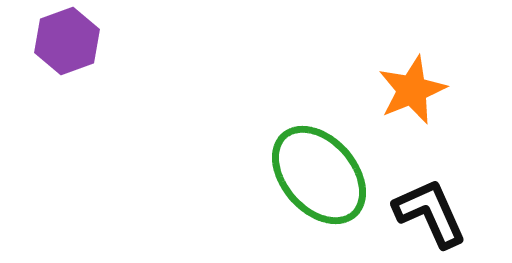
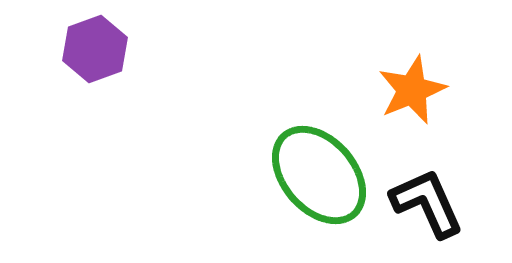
purple hexagon: moved 28 px right, 8 px down
black L-shape: moved 3 px left, 10 px up
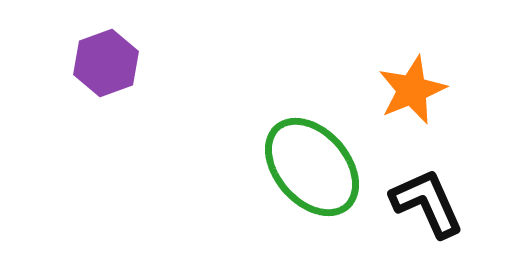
purple hexagon: moved 11 px right, 14 px down
green ellipse: moved 7 px left, 8 px up
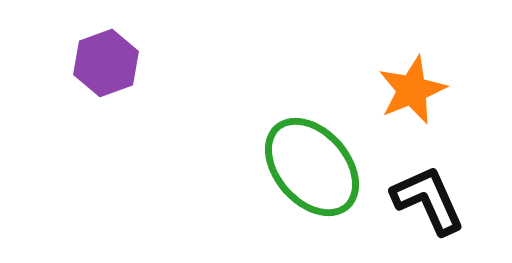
black L-shape: moved 1 px right, 3 px up
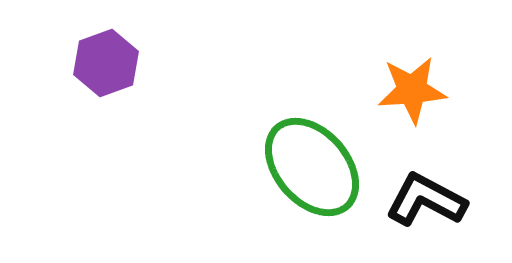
orange star: rotated 18 degrees clockwise
black L-shape: moved 2 px left; rotated 38 degrees counterclockwise
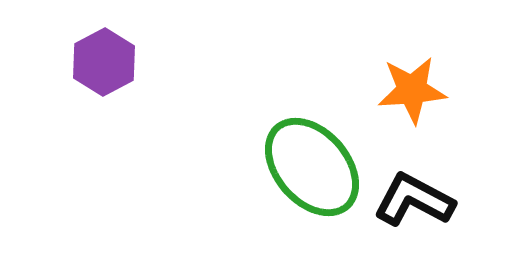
purple hexagon: moved 2 px left, 1 px up; rotated 8 degrees counterclockwise
black L-shape: moved 12 px left
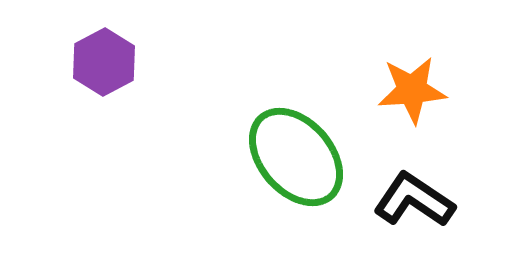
green ellipse: moved 16 px left, 10 px up
black L-shape: rotated 6 degrees clockwise
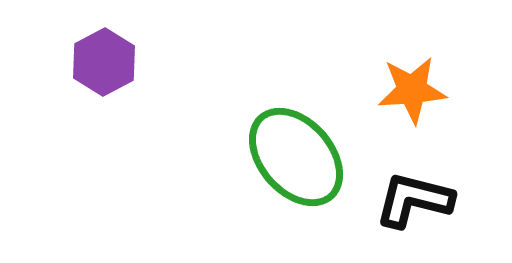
black L-shape: rotated 20 degrees counterclockwise
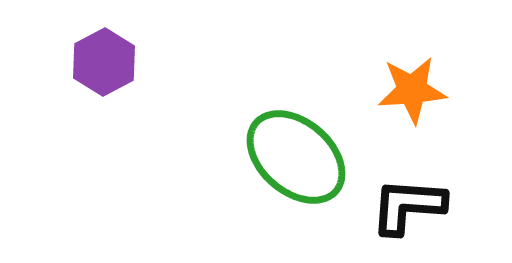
green ellipse: rotated 8 degrees counterclockwise
black L-shape: moved 6 px left, 6 px down; rotated 10 degrees counterclockwise
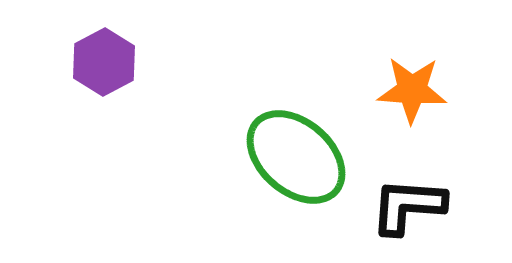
orange star: rotated 8 degrees clockwise
